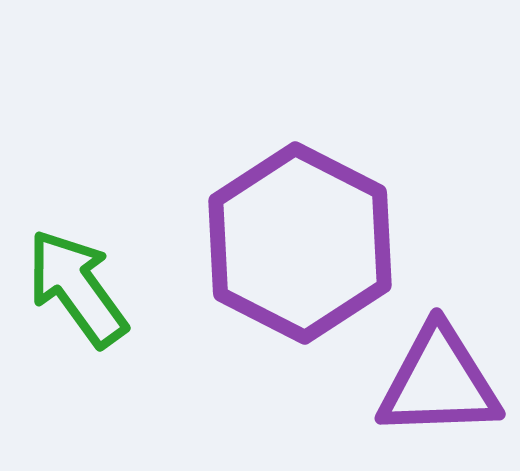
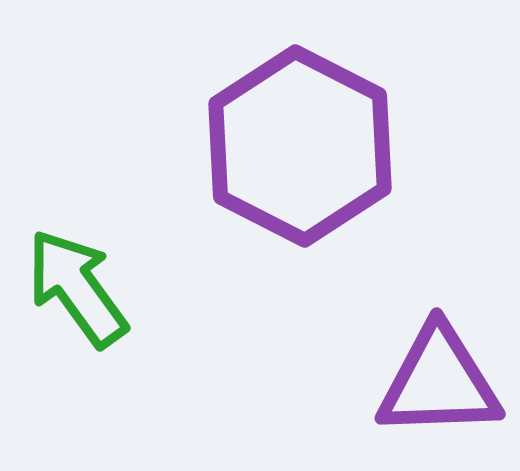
purple hexagon: moved 97 px up
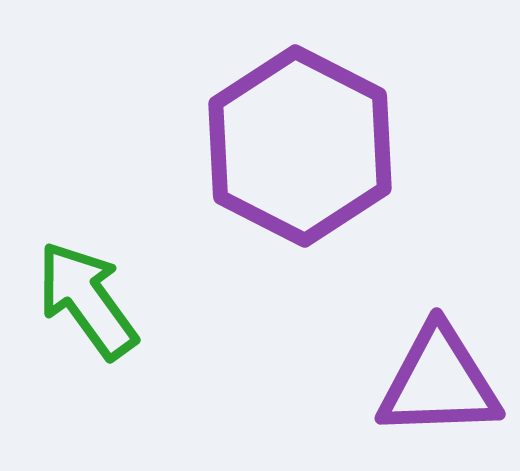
green arrow: moved 10 px right, 12 px down
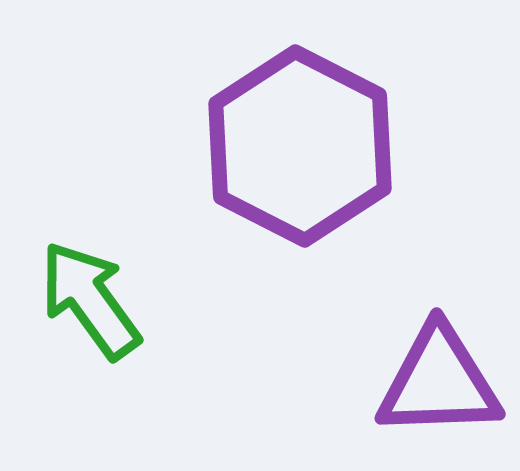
green arrow: moved 3 px right
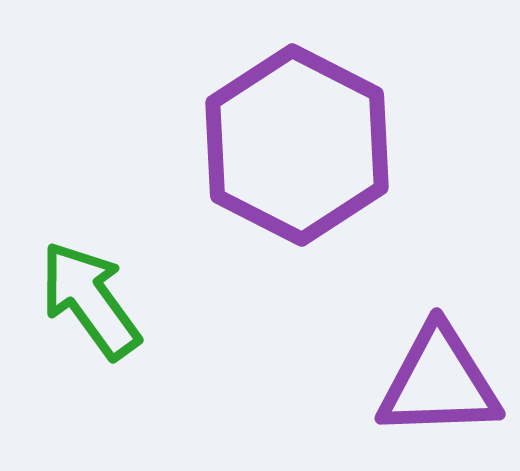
purple hexagon: moved 3 px left, 1 px up
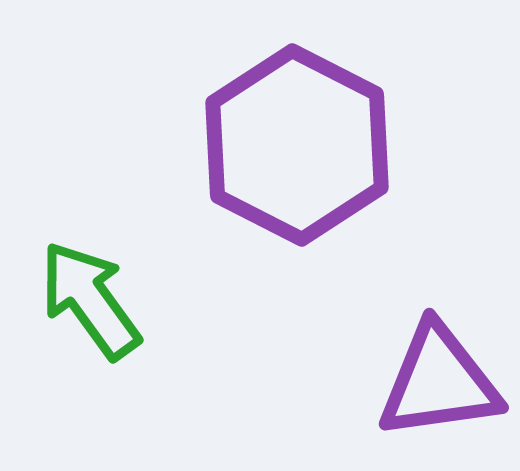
purple triangle: rotated 6 degrees counterclockwise
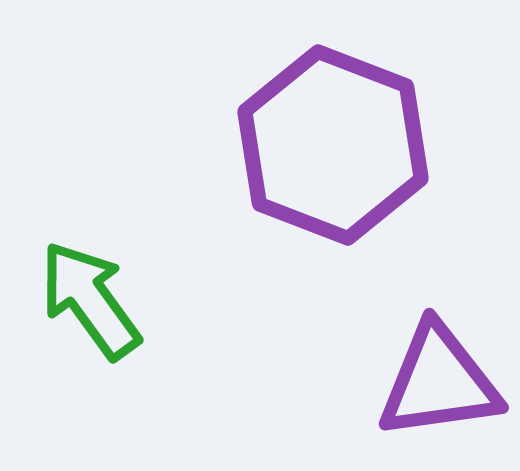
purple hexagon: moved 36 px right; rotated 6 degrees counterclockwise
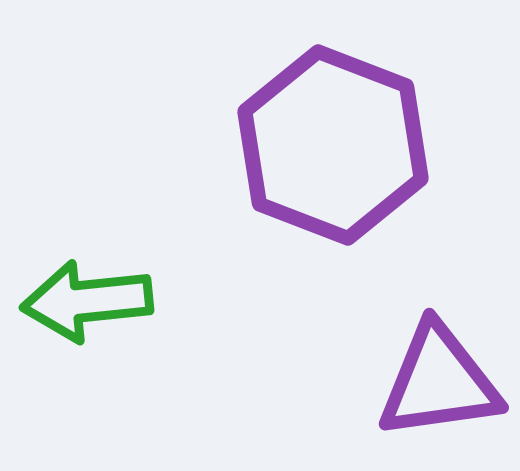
green arrow: moved 3 px left, 1 px down; rotated 60 degrees counterclockwise
